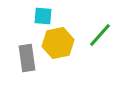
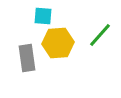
yellow hexagon: rotated 8 degrees clockwise
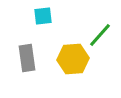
cyan square: rotated 12 degrees counterclockwise
yellow hexagon: moved 15 px right, 16 px down
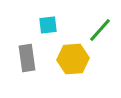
cyan square: moved 5 px right, 9 px down
green line: moved 5 px up
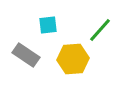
gray rectangle: moved 1 px left, 3 px up; rotated 48 degrees counterclockwise
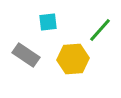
cyan square: moved 3 px up
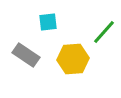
green line: moved 4 px right, 2 px down
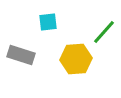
gray rectangle: moved 5 px left; rotated 16 degrees counterclockwise
yellow hexagon: moved 3 px right
